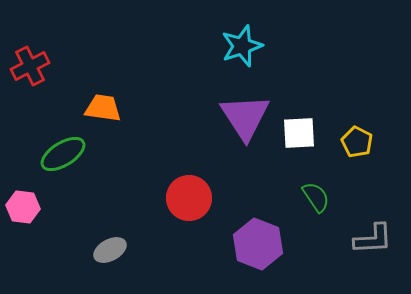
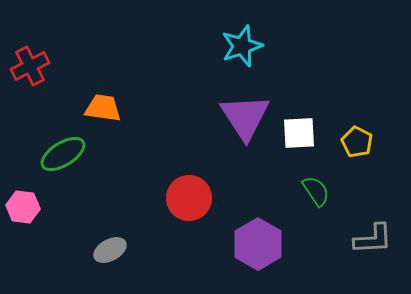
green semicircle: moved 6 px up
purple hexagon: rotated 9 degrees clockwise
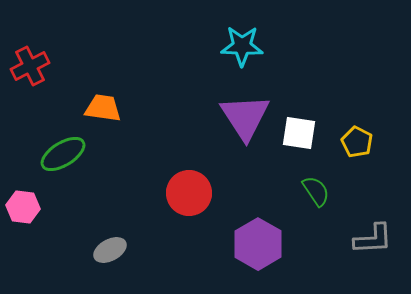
cyan star: rotated 21 degrees clockwise
white square: rotated 12 degrees clockwise
red circle: moved 5 px up
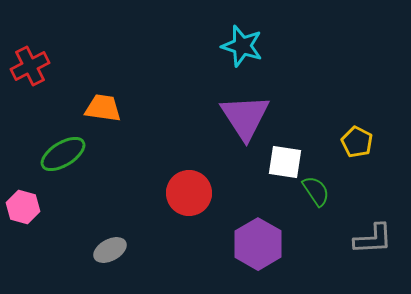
cyan star: rotated 15 degrees clockwise
white square: moved 14 px left, 29 px down
pink hexagon: rotated 8 degrees clockwise
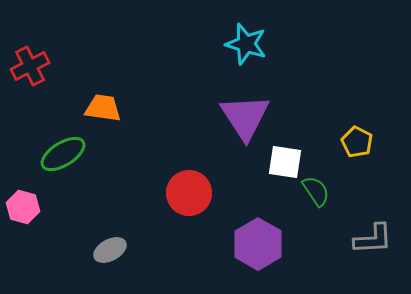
cyan star: moved 4 px right, 2 px up
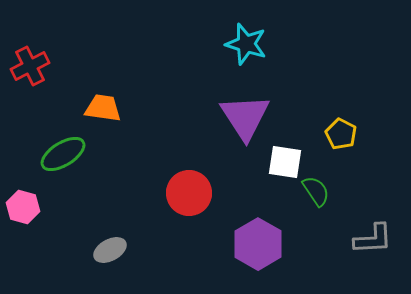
yellow pentagon: moved 16 px left, 8 px up
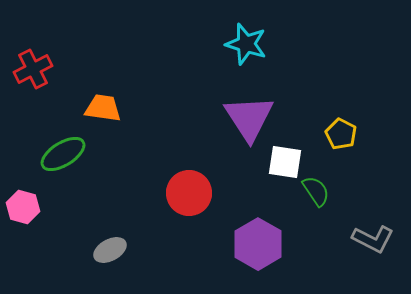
red cross: moved 3 px right, 3 px down
purple triangle: moved 4 px right, 1 px down
gray L-shape: rotated 30 degrees clockwise
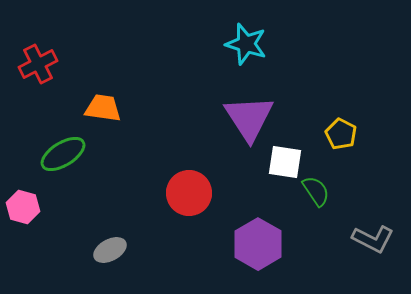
red cross: moved 5 px right, 5 px up
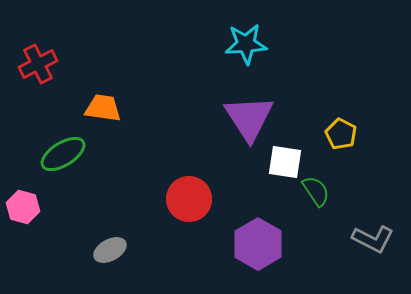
cyan star: rotated 21 degrees counterclockwise
red circle: moved 6 px down
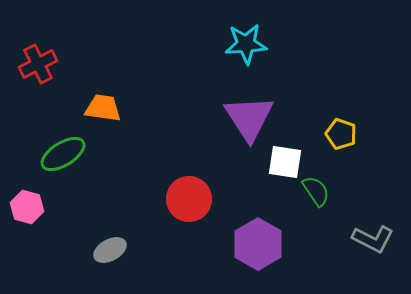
yellow pentagon: rotated 8 degrees counterclockwise
pink hexagon: moved 4 px right
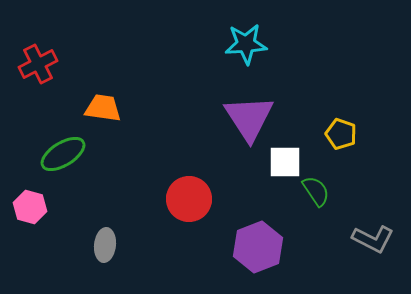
white square: rotated 9 degrees counterclockwise
pink hexagon: moved 3 px right
purple hexagon: moved 3 px down; rotated 9 degrees clockwise
gray ellipse: moved 5 px left, 5 px up; rotated 56 degrees counterclockwise
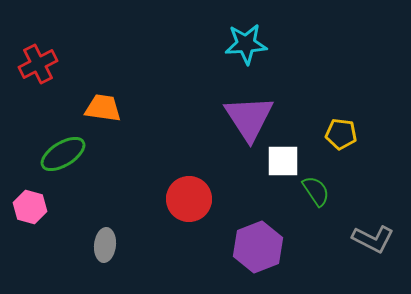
yellow pentagon: rotated 12 degrees counterclockwise
white square: moved 2 px left, 1 px up
